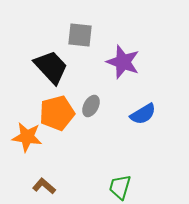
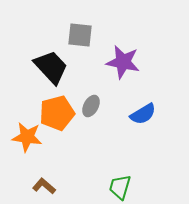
purple star: rotated 8 degrees counterclockwise
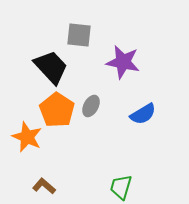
gray square: moved 1 px left
orange pentagon: moved 3 px up; rotated 24 degrees counterclockwise
orange star: rotated 16 degrees clockwise
green trapezoid: moved 1 px right
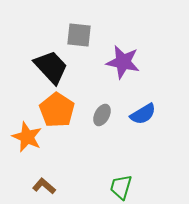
gray ellipse: moved 11 px right, 9 px down
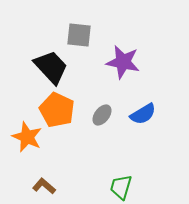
orange pentagon: rotated 8 degrees counterclockwise
gray ellipse: rotated 10 degrees clockwise
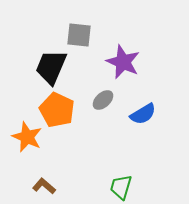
purple star: rotated 12 degrees clockwise
black trapezoid: rotated 114 degrees counterclockwise
gray ellipse: moved 1 px right, 15 px up; rotated 10 degrees clockwise
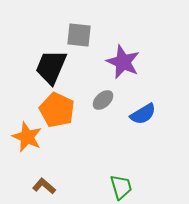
green trapezoid: rotated 148 degrees clockwise
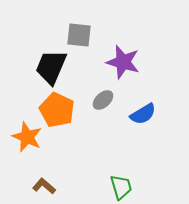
purple star: rotated 8 degrees counterclockwise
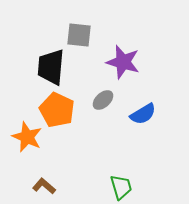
black trapezoid: rotated 18 degrees counterclockwise
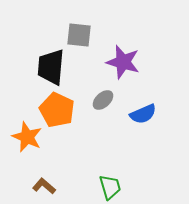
blue semicircle: rotated 8 degrees clockwise
green trapezoid: moved 11 px left
